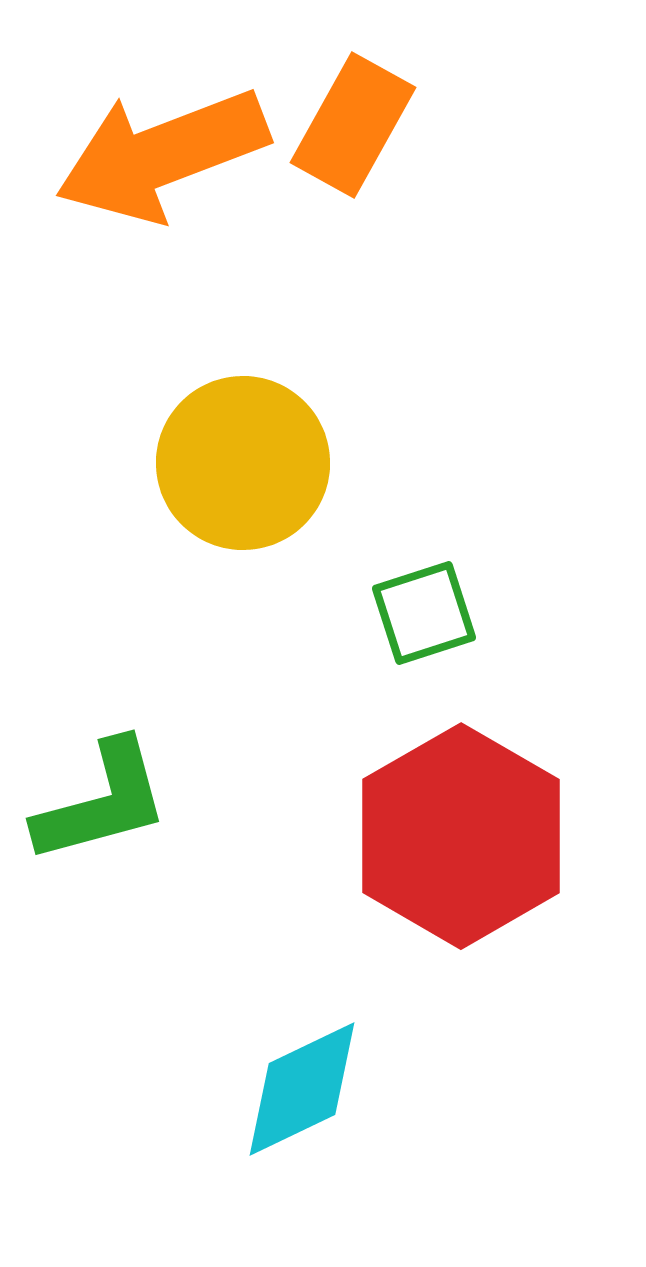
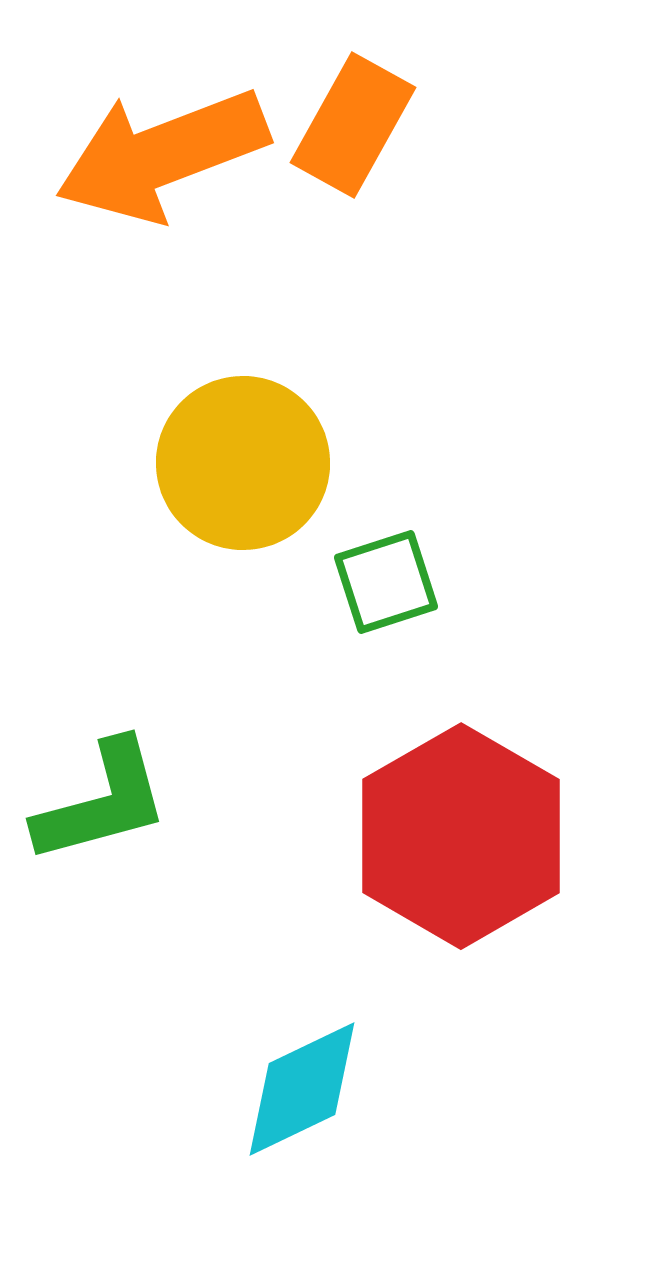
green square: moved 38 px left, 31 px up
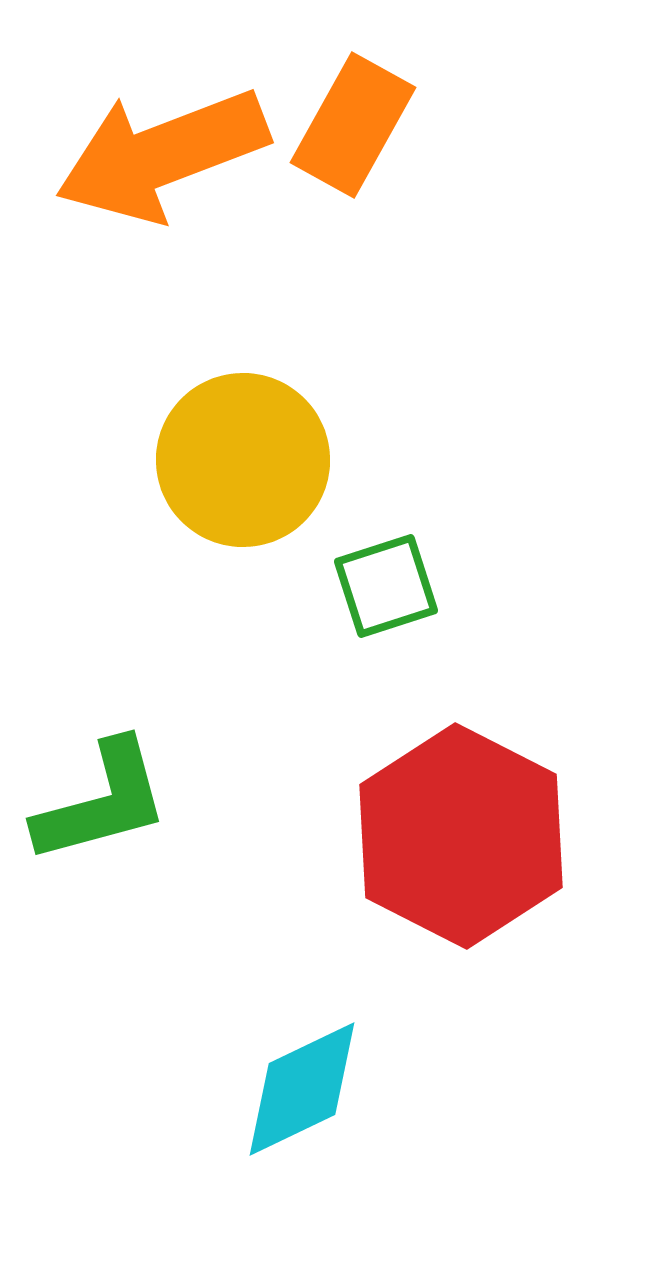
yellow circle: moved 3 px up
green square: moved 4 px down
red hexagon: rotated 3 degrees counterclockwise
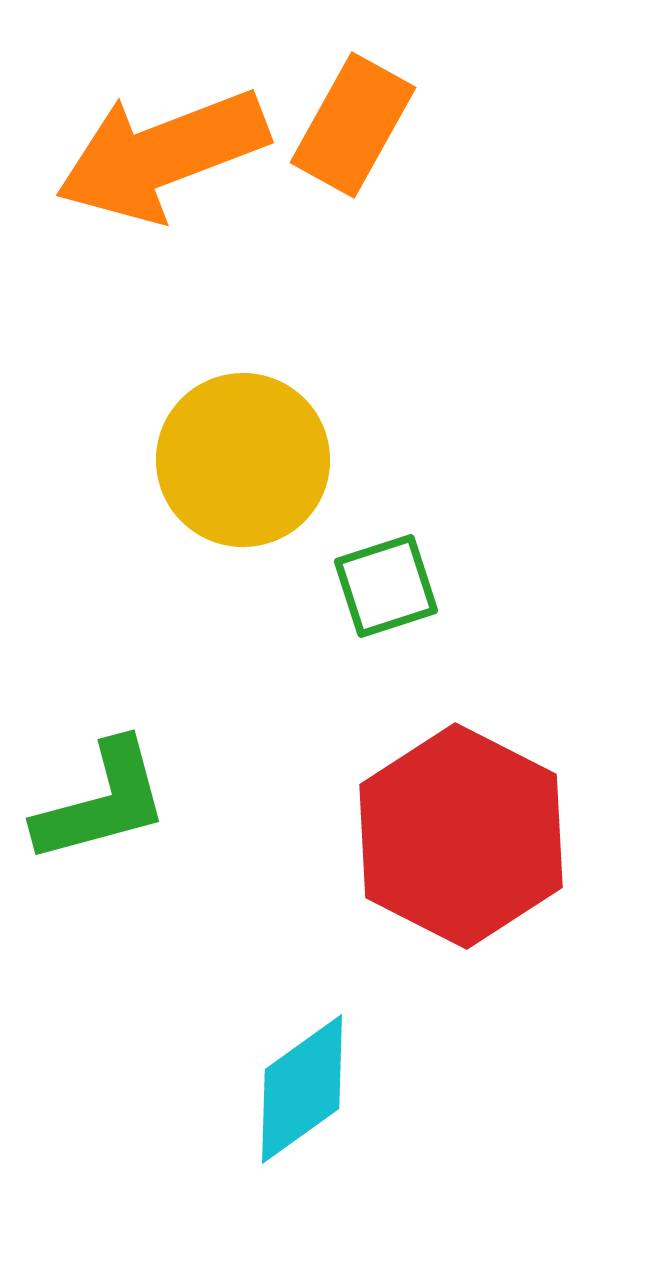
cyan diamond: rotated 10 degrees counterclockwise
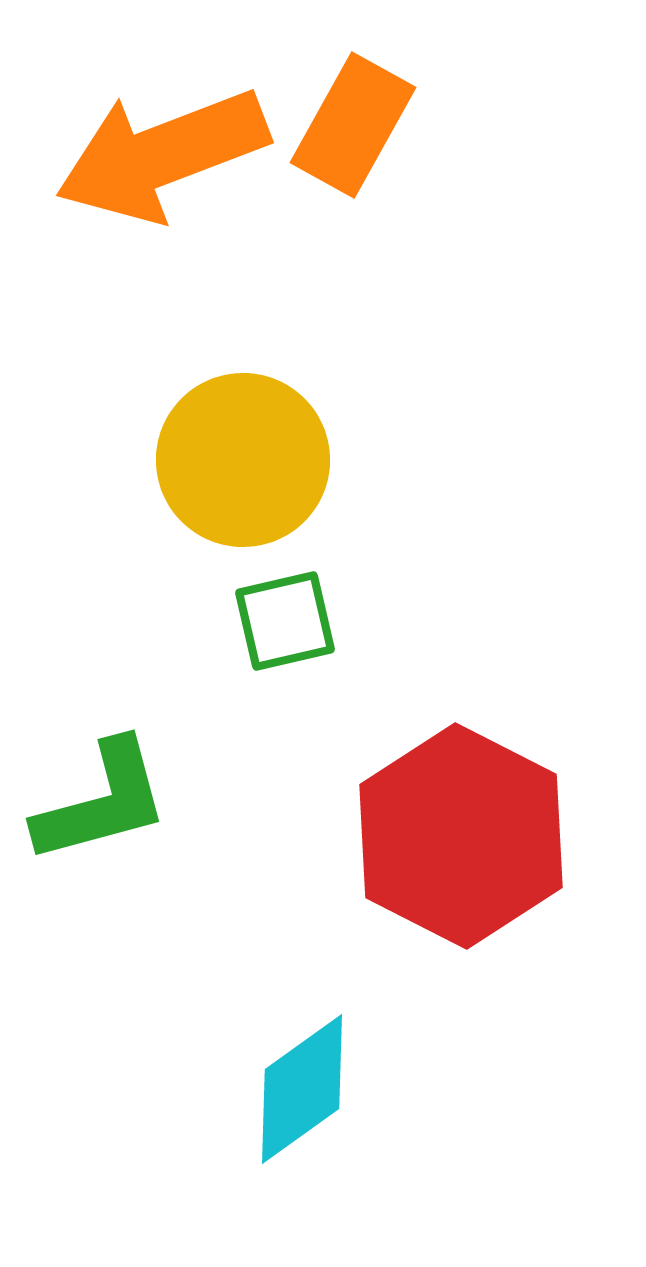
green square: moved 101 px left, 35 px down; rotated 5 degrees clockwise
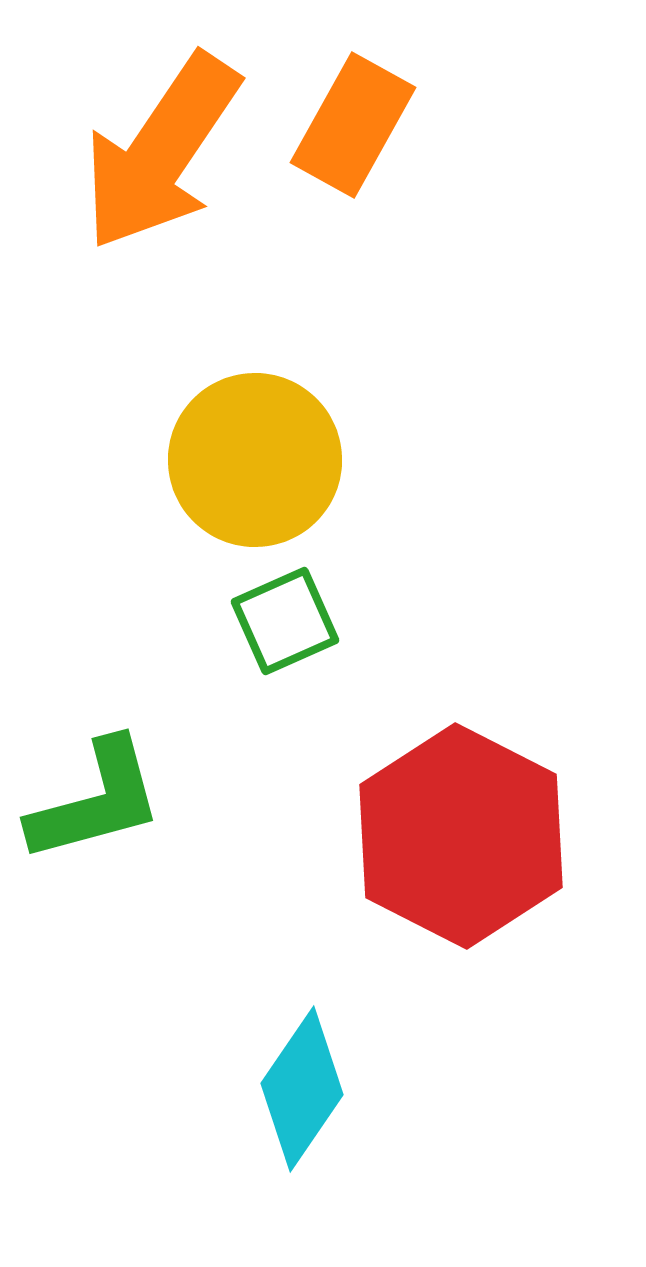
orange arrow: moved 1 px left, 3 px up; rotated 35 degrees counterclockwise
yellow circle: moved 12 px right
green square: rotated 11 degrees counterclockwise
green L-shape: moved 6 px left, 1 px up
cyan diamond: rotated 20 degrees counterclockwise
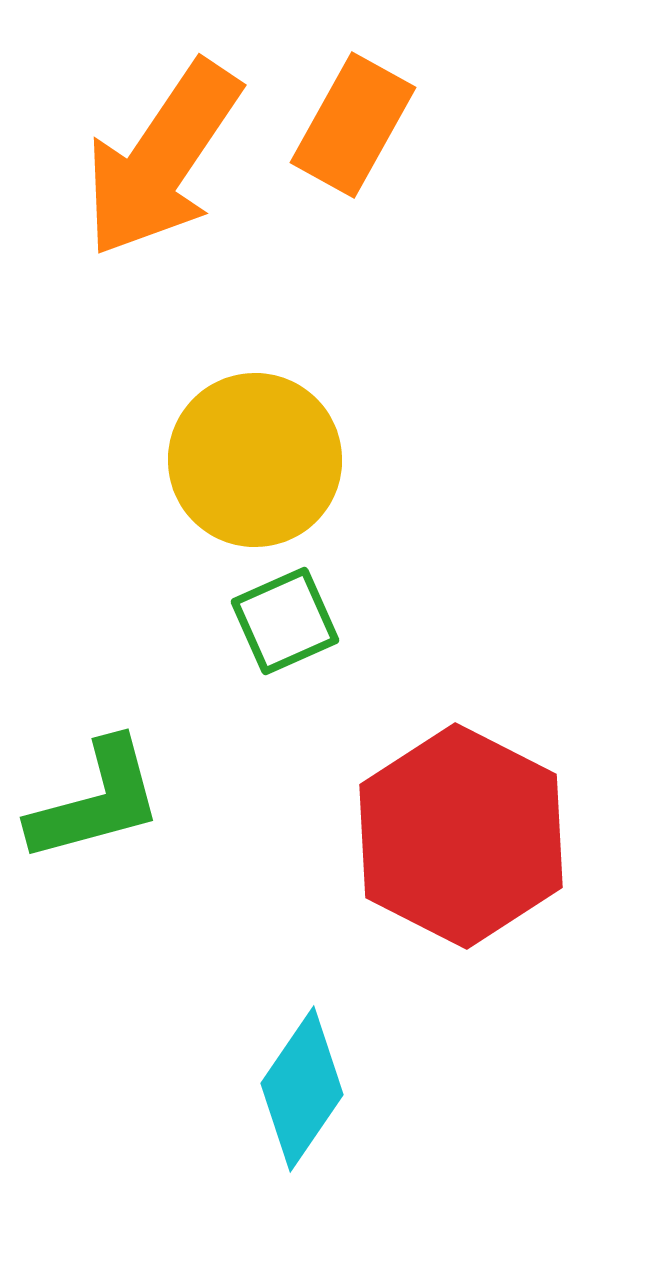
orange arrow: moved 1 px right, 7 px down
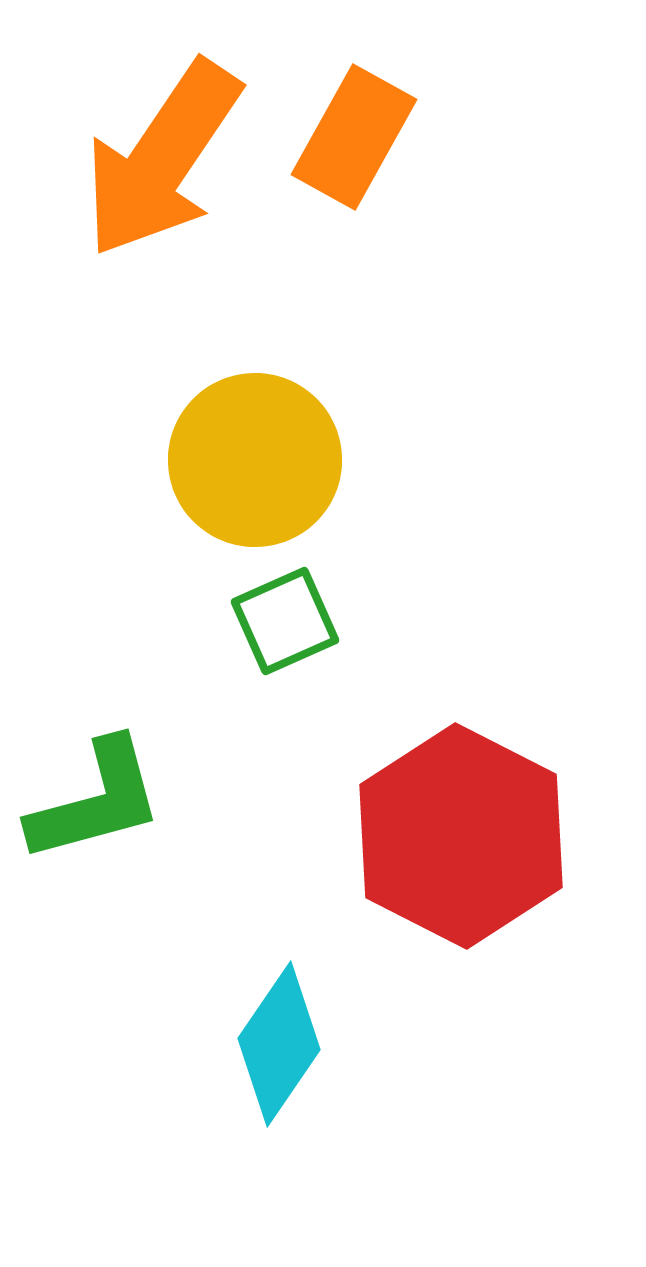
orange rectangle: moved 1 px right, 12 px down
cyan diamond: moved 23 px left, 45 px up
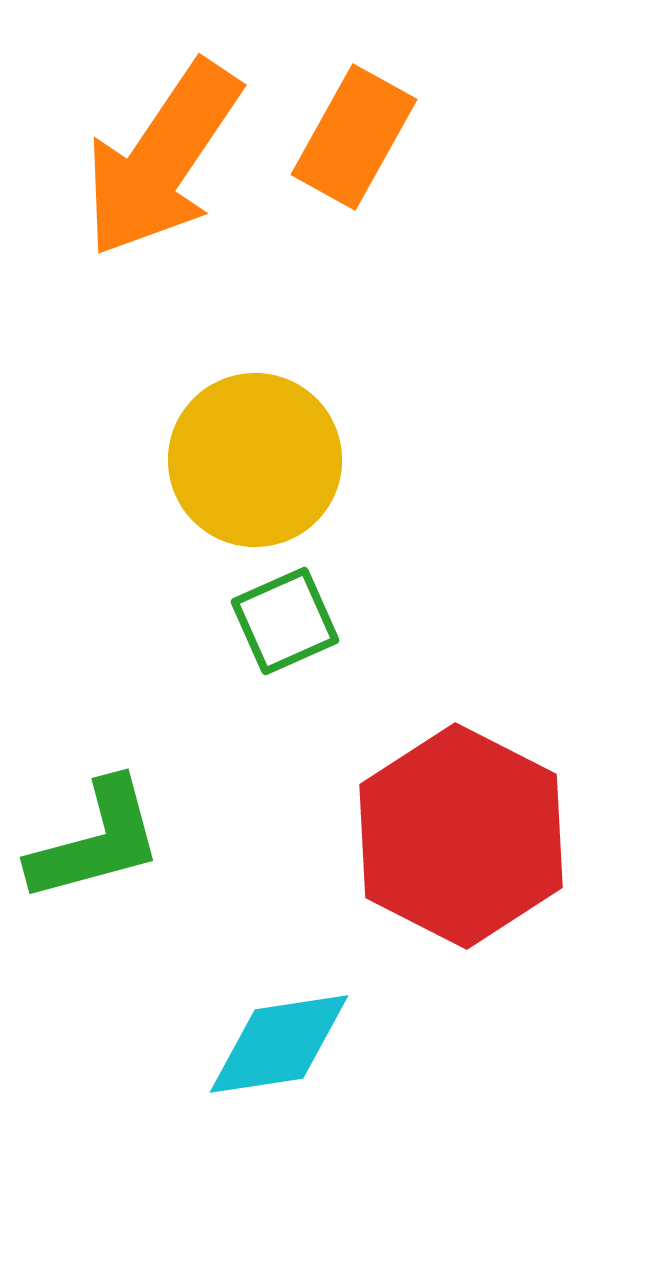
green L-shape: moved 40 px down
cyan diamond: rotated 47 degrees clockwise
